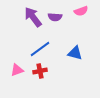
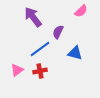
pink semicircle: rotated 24 degrees counterclockwise
purple semicircle: moved 3 px right, 15 px down; rotated 112 degrees clockwise
pink triangle: rotated 16 degrees counterclockwise
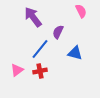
pink semicircle: rotated 72 degrees counterclockwise
blue line: rotated 15 degrees counterclockwise
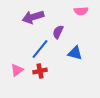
pink semicircle: rotated 112 degrees clockwise
purple arrow: rotated 70 degrees counterclockwise
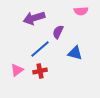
purple arrow: moved 1 px right, 1 px down
blue line: rotated 10 degrees clockwise
